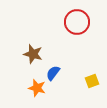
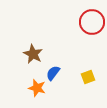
red circle: moved 15 px right
brown star: rotated 12 degrees clockwise
yellow square: moved 4 px left, 4 px up
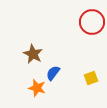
yellow square: moved 3 px right, 1 px down
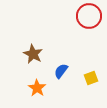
red circle: moved 3 px left, 6 px up
blue semicircle: moved 8 px right, 2 px up
orange star: rotated 18 degrees clockwise
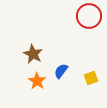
orange star: moved 7 px up
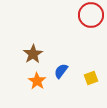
red circle: moved 2 px right, 1 px up
brown star: rotated 12 degrees clockwise
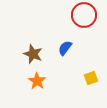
red circle: moved 7 px left
brown star: rotated 18 degrees counterclockwise
blue semicircle: moved 4 px right, 23 px up
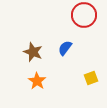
brown star: moved 2 px up
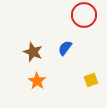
yellow square: moved 2 px down
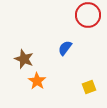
red circle: moved 4 px right
brown star: moved 9 px left, 7 px down
yellow square: moved 2 px left, 7 px down
